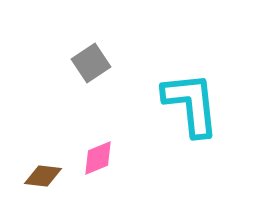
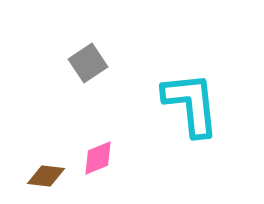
gray square: moved 3 px left
brown diamond: moved 3 px right
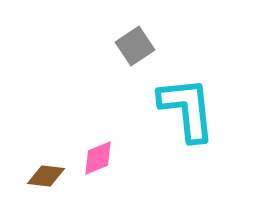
gray square: moved 47 px right, 17 px up
cyan L-shape: moved 4 px left, 5 px down
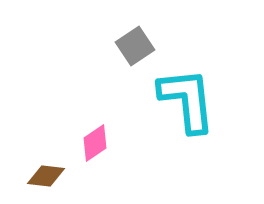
cyan L-shape: moved 9 px up
pink diamond: moved 3 px left, 15 px up; rotated 12 degrees counterclockwise
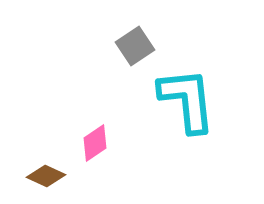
brown diamond: rotated 18 degrees clockwise
